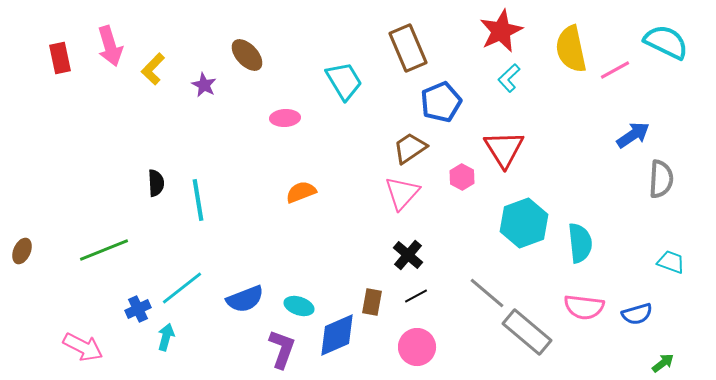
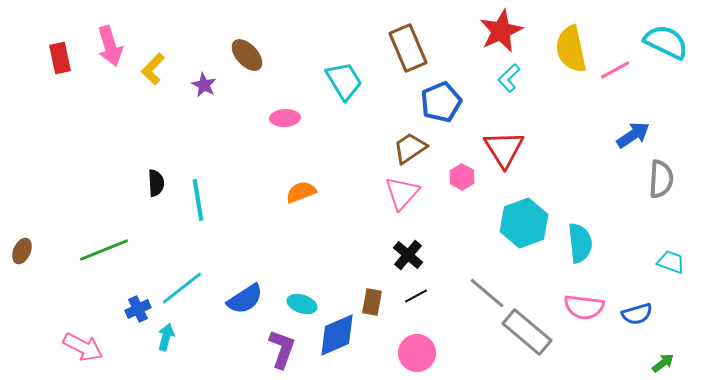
blue semicircle at (245, 299): rotated 12 degrees counterclockwise
cyan ellipse at (299, 306): moved 3 px right, 2 px up
pink circle at (417, 347): moved 6 px down
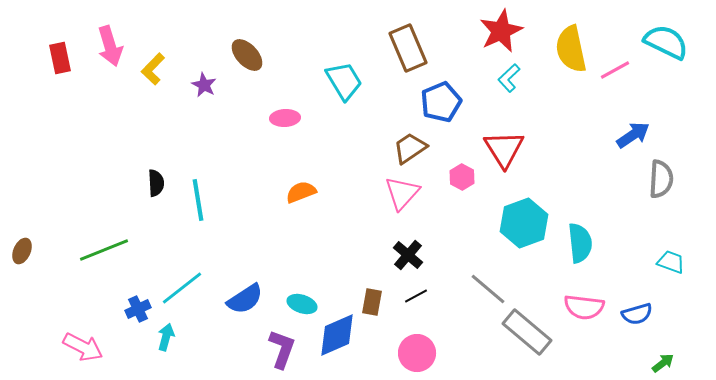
gray line at (487, 293): moved 1 px right, 4 px up
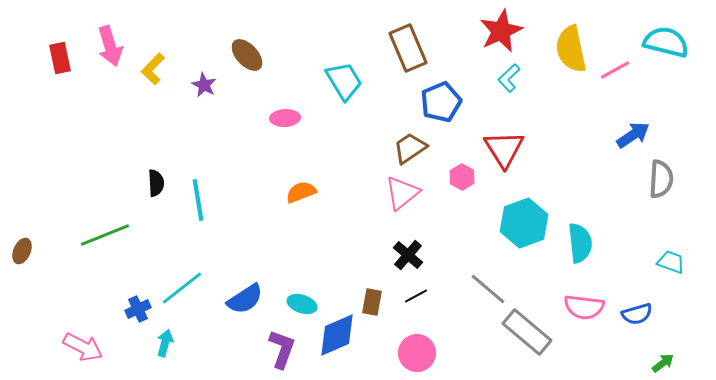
cyan semicircle at (666, 42): rotated 12 degrees counterclockwise
pink triangle at (402, 193): rotated 9 degrees clockwise
green line at (104, 250): moved 1 px right, 15 px up
cyan arrow at (166, 337): moved 1 px left, 6 px down
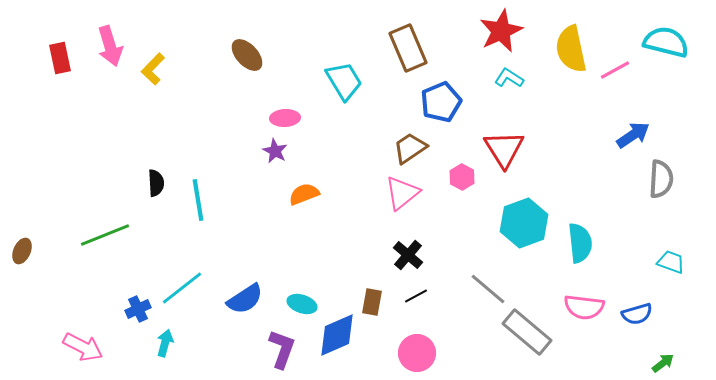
cyan L-shape at (509, 78): rotated 76 degrees clockwise
purple star at (204, 85): moved 71 px right, 66 px down
orange semicircle at (301, 192): moved 3 px right, 2 px down
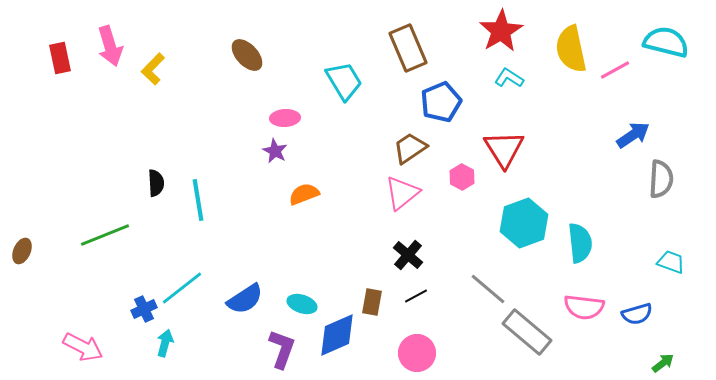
red star at (501, 31): rotated 6 degrees counterclockwise
blue cross at (138, 309): moved 6 px right
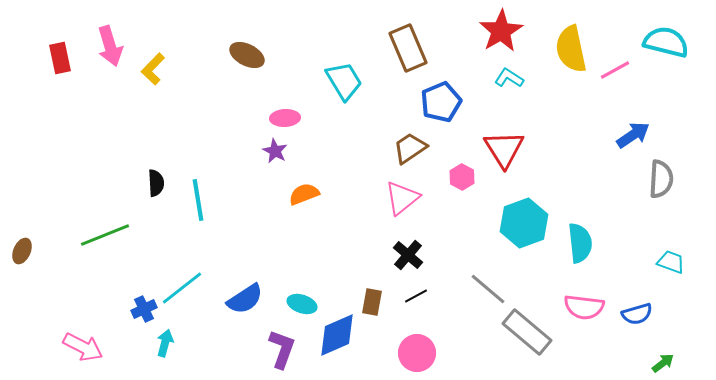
brown ellipse at (247, 55): rotated 20 degrees counterclockwise
pink triangle at (402, 193): moved 5 px down
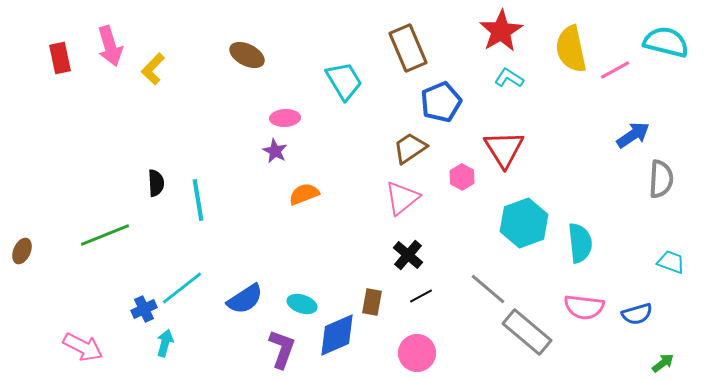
black line at (416, 296): moved 5 px right
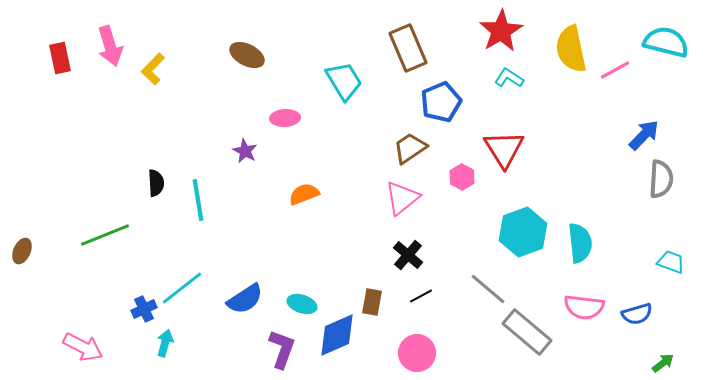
blue arrow at (633, 135): moved 11 px right; rotated 12 degrees counterclockwise
purple star at (275, 151): moved 30 px left
cyan hexagon at (524, 223): moved 1 px left, 9 px down
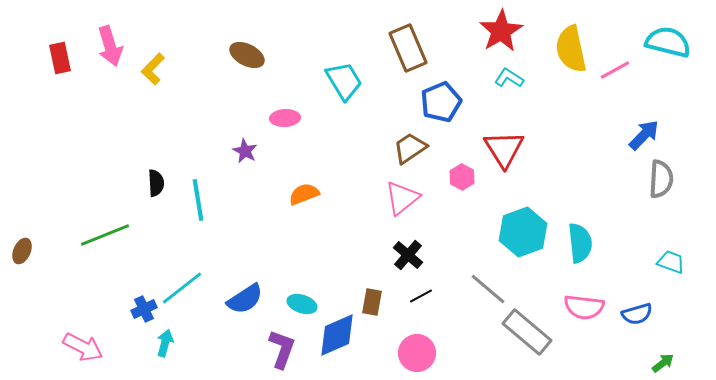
cyan semicircle at (666, 42): moved 2 px right
